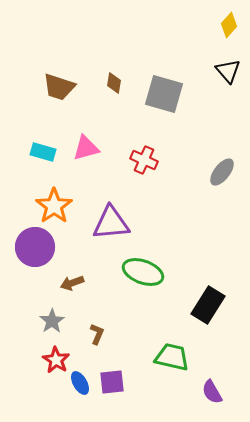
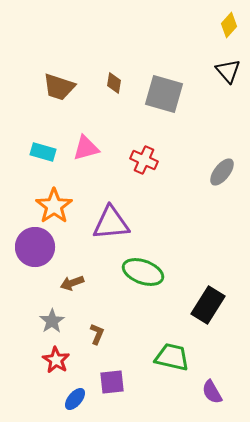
blue ellipse: moved 5 px left, 16 px down; rotated 70 degrees clockwise
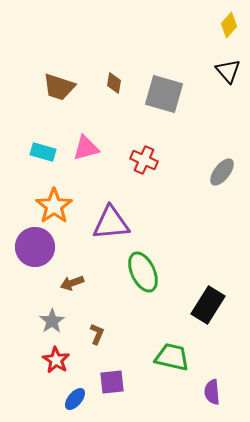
green ellipse: rotated 45 degrees clockwise
purple semicircle: rotated 25 degrees clockwise
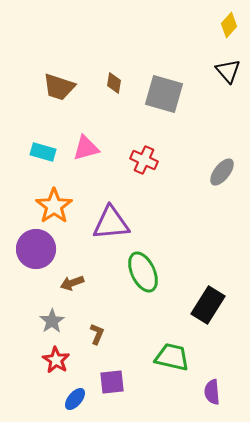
purple circle: moved 1 px right, 2 px down
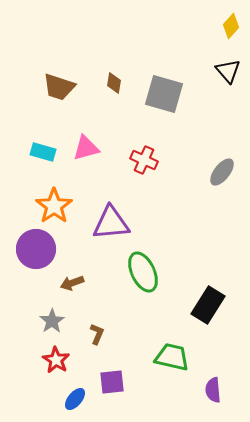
yellow diamond: moved 2 px right, 1 px down
purple semicircle: moved 1 px right, 2 px up
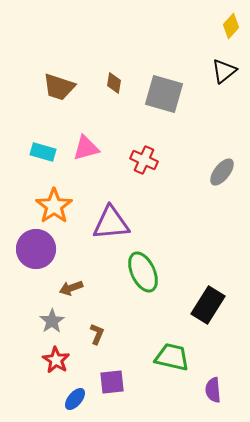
black triangle: moved 4 px left; rotated 32 degrees clockwise
brown arrow: moved 1 px left, 5 px down
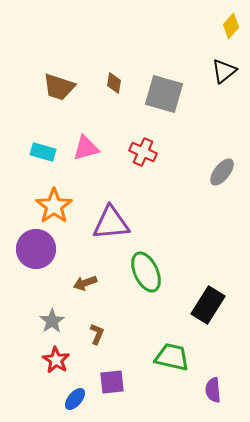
red cross: moved 1 px left, 8 px up
green ellipse: moved 3 px right
brown arrow: moved 14 px right, 5 px up
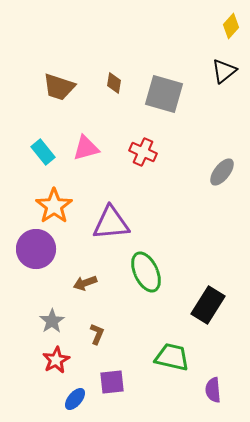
cyan rectangle: rotated 35 degrees clockwise
red star: rotated 12 degrees clockwise
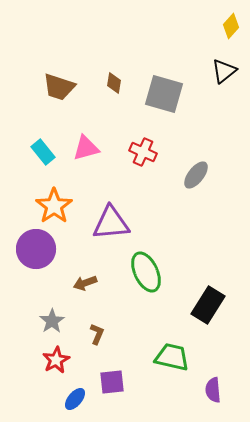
gray ellipse: moved 26 px left, 3 px down
